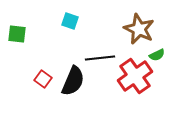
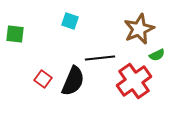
brown star: rotated 24 degrees clockwise
green square: moved 2 px left
red cross: moved 1 px left, 5 px down
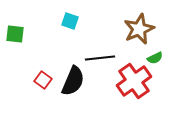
green semicircle: moved 2 px left, 3 px down
red square: moved 1 px down
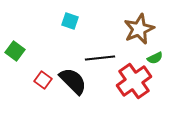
green square: moved 17 px down; rotated 30 degrees clockwise
black semicircle: rotated 68 degrees counterclockwise
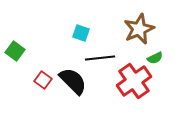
cyan square: moved 11 px right, 12 px down
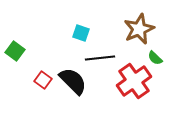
green semicircle: rotated 70 degrees clockwise
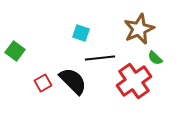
red square: moved 3 px down; rotated 24 degrees clockwise
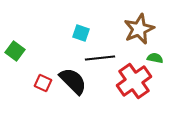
green semicircle: rotated 147 degrees clockwise
red square: rotated 36 degrees counterclockwise
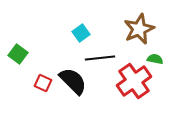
cyan square: rotated 36 degrees clockwise
green square: moved 3 px right, 3 px down
green semicircle: moved 1 px down
